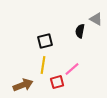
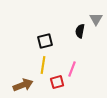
gray triangle: rotated 32 degrees clockwise
pink line: rotated 28 degrees counterclockwise
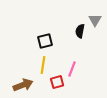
gray triangle: moved 1 px left, 1 px down
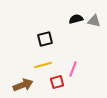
gray triangle: moved 1 px left, 1 px down; rotated 48 degrees counterclockwise
black semicircle: moved 4 px left, 12 px up; rotated 64 degrees clockwise
black square: moved 2 px up
yellow line: rotated 66 degrees clockwise
pink line: moved 1 px right
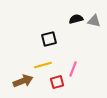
black square: moved 4 px right
brown arrow: moved 4 px up
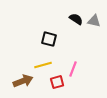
black semicircle: rotated 48 degrees clockwise
black square: rotated 28 degrees clockwise
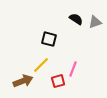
gray triangle: moved 1 px right, 1 px down; rotated 32 degrees counterclockwise
yellow line: moved 2 px left; rotated 30 degrees counterclockwise
red square: moved 1 px right, 1 px up
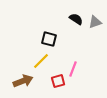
yellow line: moved 4 px up
